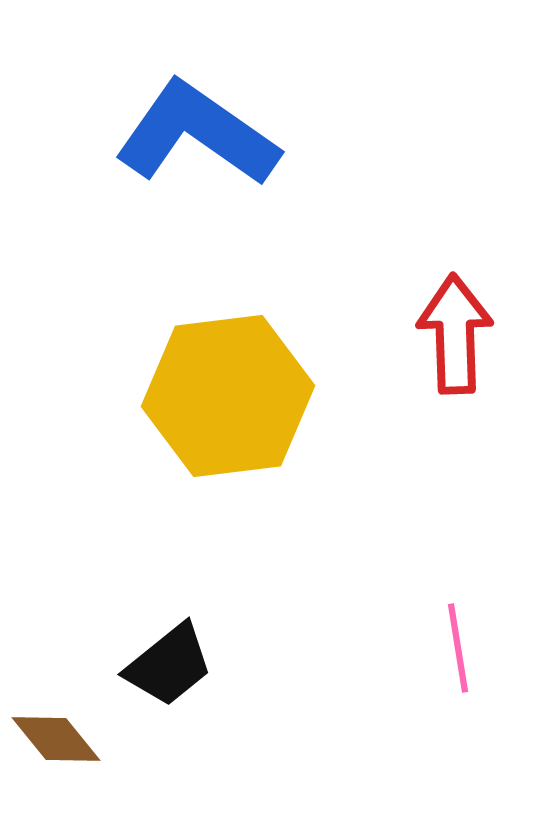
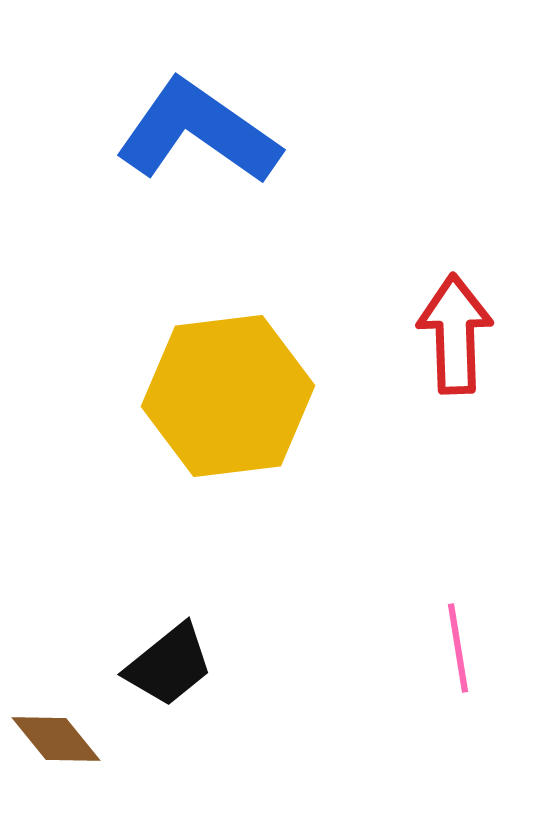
blue L-shape: moved 1 px right, 2 px up
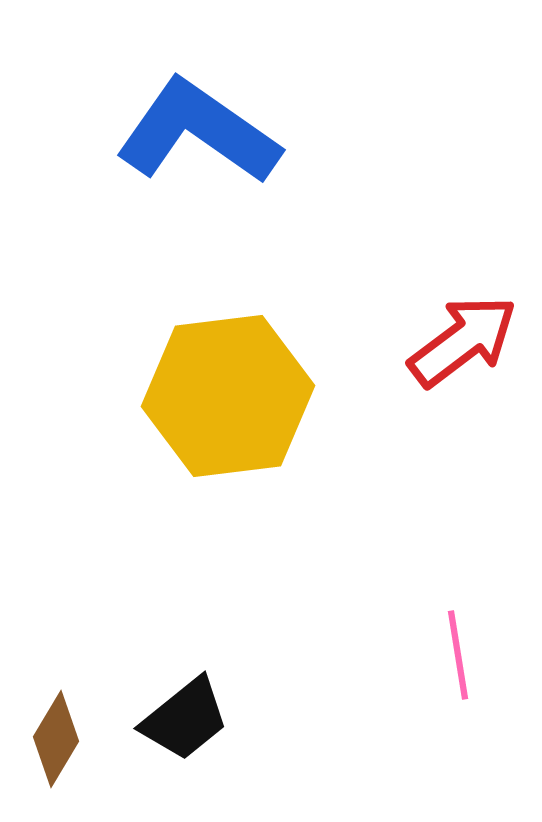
red arrow: moved 8 px right, 7 px down; rotated 55 degrees clockwise
pink line: moved 7 px down
black trapezoid: moved 16 px right, 54 px down
brown diamond: rotated 70 degrees clockwise
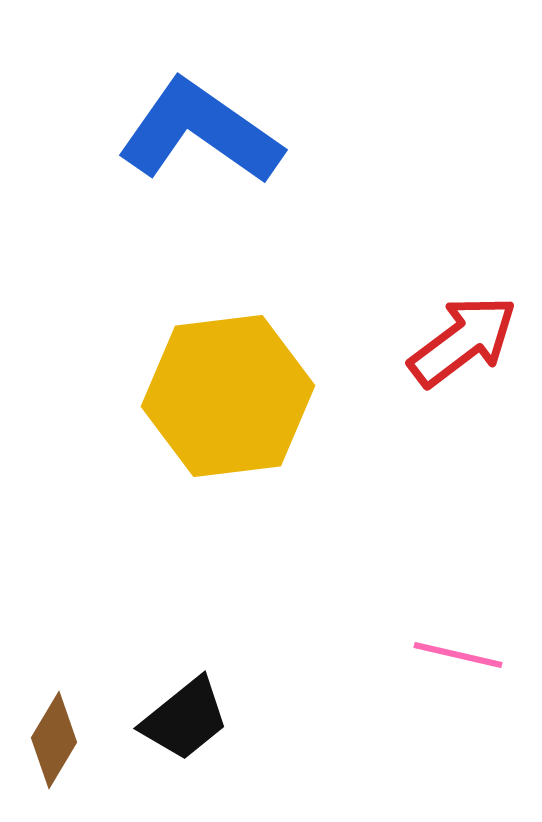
blue L-shape: moved 2 px right
pink line: rotated 68 degrees counterclockwise
brown diamond: moved 2 px left, 1 px down
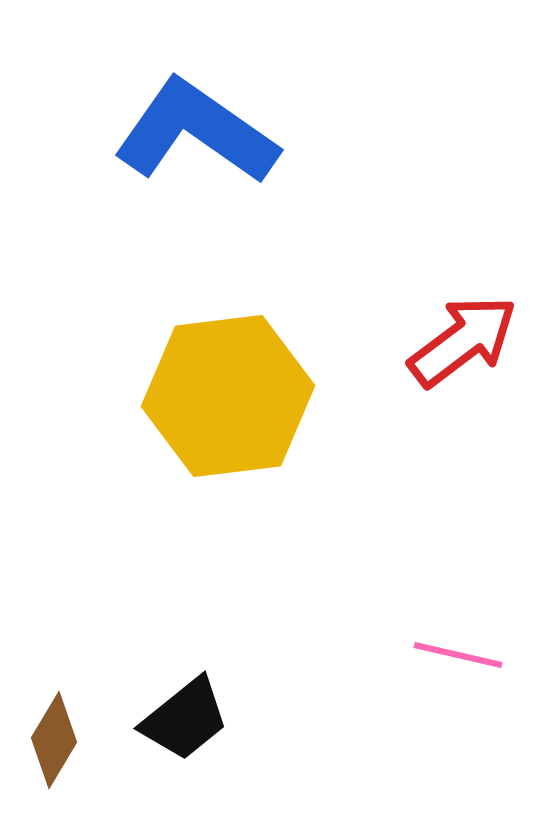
blue L-shape: moved 4 px left
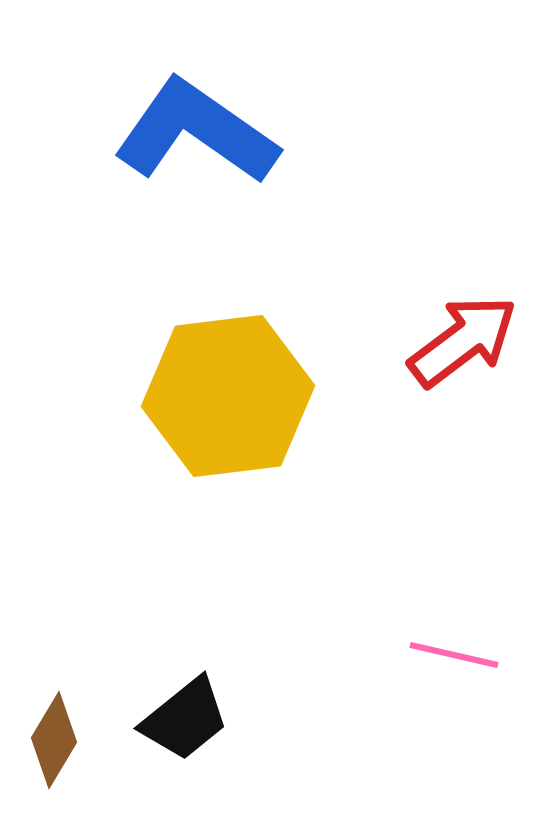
pink line: moved 4 px left
